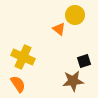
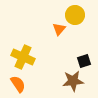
orange triangle: rotated 32 degrees clockwise
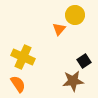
black square: rotated 16 degrees counterclockwise
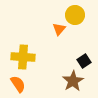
yellow cross: rotated 20 degrees counterclockwise
brown star: rotated 25 degrees counterclockwise
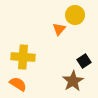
orange semicircle: rotated 24 degrees counterclockwise
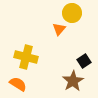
yellow circle: moved 3 px left, 2 px up
yellow cross: moved 3 px right; rotated 10 degrees clockwise
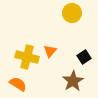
orange triangle: moved 9 px left, 22 px down
yellow cross: moved 1 px right
black square: moved 4 px up
